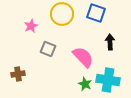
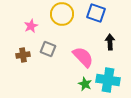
brown cross: moved 5 px right, 19 px up
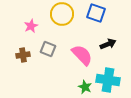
black arrow: moved 2 px left, 2 px down; rotated 70 degrees clockwise
pink semicircle: moved 1 px left, 2 px up
green star: moved 3 px down
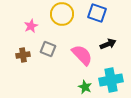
blue square: moved 1 px right
cyan cross: moved 3 px right; rotated 20 degrees counterclockwise
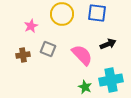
blue square: rotated 12 degrees counterclockwise
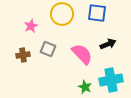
pink semicircle: moved 1 px up
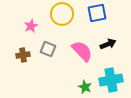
blue square: rotated 18 degrees counterclockwise
pink semicircle: moved 3 px up
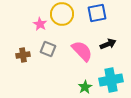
pink star: moved 9 px right, 2 px up; rotated 16 degrees counterclockwise
green star: rotated 16 degrees clockwise
